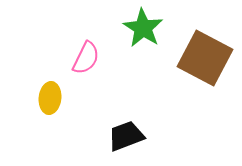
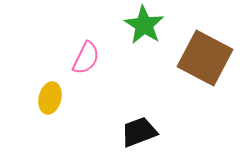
green star: moved 1 px right, 3 px up
yellow ellipse: rotated 8 degrees clockwise
black trapezoid: moved 13 px right, 4 px up
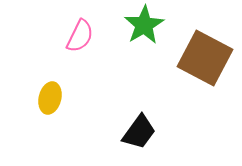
green star: rotated 9 degrees clockwise
pink semicircle: moved 6 px left, 22 px up
black trapezoid: rotated 147 degrees clockwise
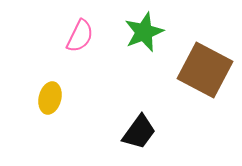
green star: moved 7 px down; rotated 9 degrees clockwise
brown square: moved 12 px down
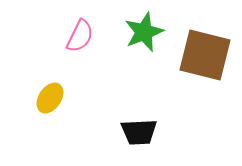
brown square: moved 15 px up; rotated 14 degrees counterclockwise
yellow ellipse: rotated 20 degrees clockwise
black trapezoid: rotated 51 degrees clockwise
